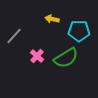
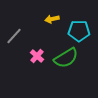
yellow arrow: rotated 24 degrees counterclockwise
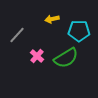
gray line: moved 3 px right, 1 px up
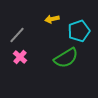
cyan pentagon: rotated 20 degrees counterclockwise
pink cross: moved 17 px left, 1 px down
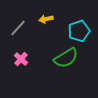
yellow arrow: moved 6 px left
gray line: moved 1 px right, 7 px up
pink cross: moved 1 px right, 2 px down
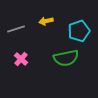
yellow arrow: moved 2 px down
gray line: moved 2 px left, 1 px down; rotated 30 degrees clockwise
green semicircle: rotated 20 degrees clockwise
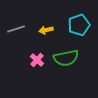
yellow arrow: moved 9 px down
cyan pentagon: moved 6 px up
pink cross: moved 16 px right, 1 px down
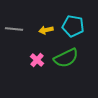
cyan pentagon: moved 6 px left, 1 px down; rotated 30 degrees clockwise
gray line: moved 2 px left; rotated 24 degrees clockwise
green semicircle: rotated 15 degrees counterclockwise
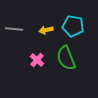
green semicircle: rotated 95 degrees clockwise
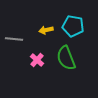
gray line: moved 10 px down
